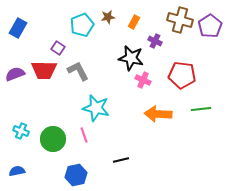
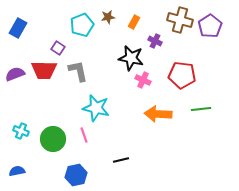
gray L-shape: rotated 15 degrees clockwise
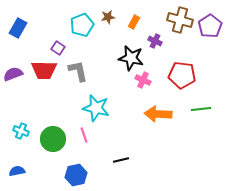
purple semicircle: moved 2 px left
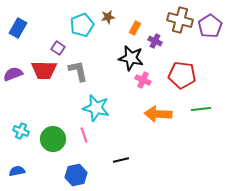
orange rectangle: moved 1 px right, 6 px down
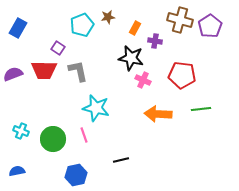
purple cross: rotated 16 degrees counterclockwise
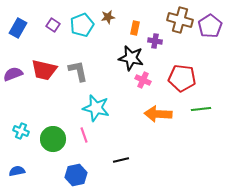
orange rectangle: rotated 16 degrees counterclockwise
purple square: moved 5 px left, 23 px up
red trapezoid: rotated 12 degrees clockwise
red pentagon: moved 3 px down
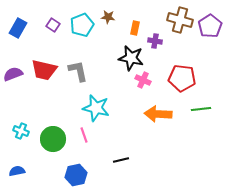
brown star: rotated 16 degrees clockwise
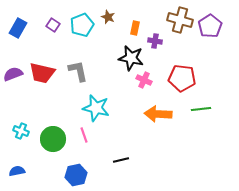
brown star: rotated 16 degrees clockwise
red trapezoid: moved 2 px left, 3 px down
pink cross: moved 1 px right
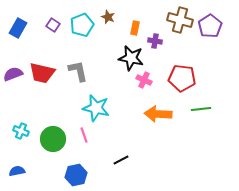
black line: rotated 14 degrees counterclockwise
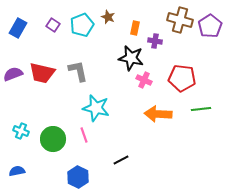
blue hexagon: moved 2 px right, 2 px down; rotated 20 degrees counterclockwise
